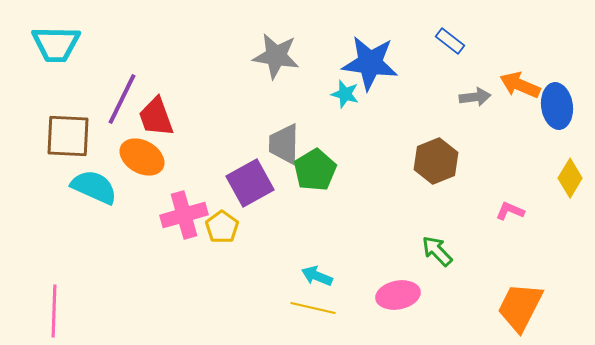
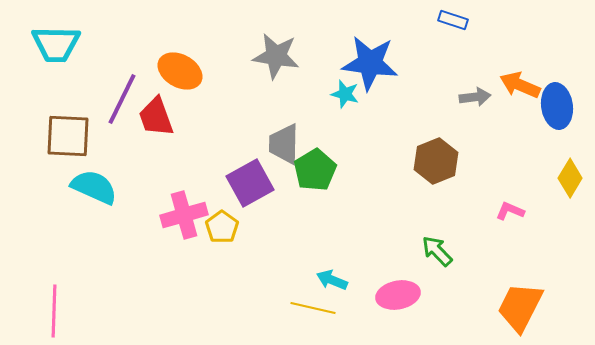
blue rectangle: moved 3 px right, 21 px up; rotated 20 degrees counterclockwise
orange ellipse: moved 38 px right, 86 px up
cyan arrow: moved 15 px right, 4 px down
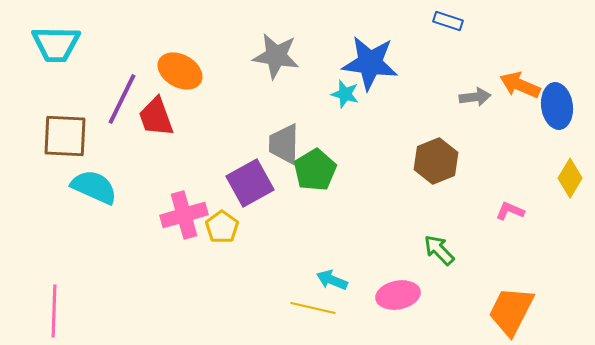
blue rectangle: moved 5 px left, 1 px down
brown square: moved 3 px left
green arrow: moved 2 px right, 1 px up
orange trapezoid: moved 9 px left, 4 px down
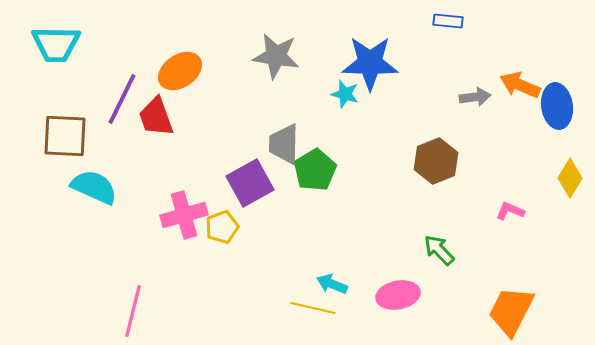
blue rectangle: rotated 12 degrees counterclockwise
blue star: rotated 6 degrees counterclockwise
orange ellipse: rotated 63 degrees counterclockwise
yellow pentagon: rotated 16 degrees clockwise
cyan arrow: moved 4 px down
pink line: moved 79 px right; rotated 12 degrees clockwise
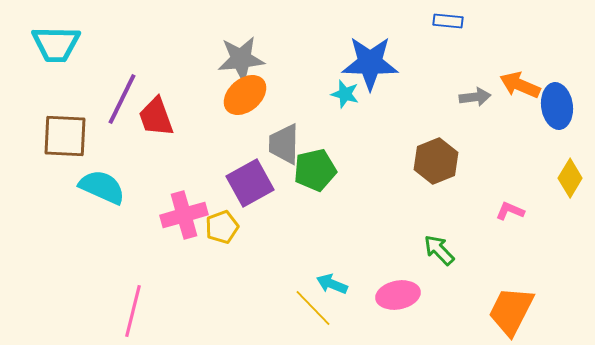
gray star: moved 35 px left, 3 px down; rotated 15 degrees counterclockwise
orange ellipse: moved 65 px right, 24 px down; rotated 6 degrees counterclockwise
green pentagon: rotated 18 degrees clockwise
cyan semicircle: moved 8 px right
yellow line: rotated 33 degrees clockwise
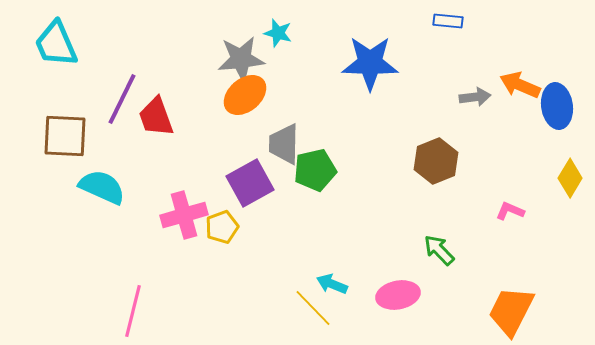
cyan trapezoid: rotated 66 degrees clockwise
cyan star: moved 67 px left, 61 px up
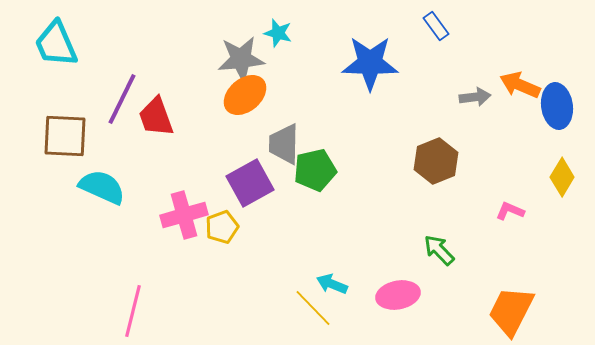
blue rectangle: moved 12 px left, 5 px down; rotated 48 degrees clockwise
yellow diamond: moved 8 px left, 1 px up
